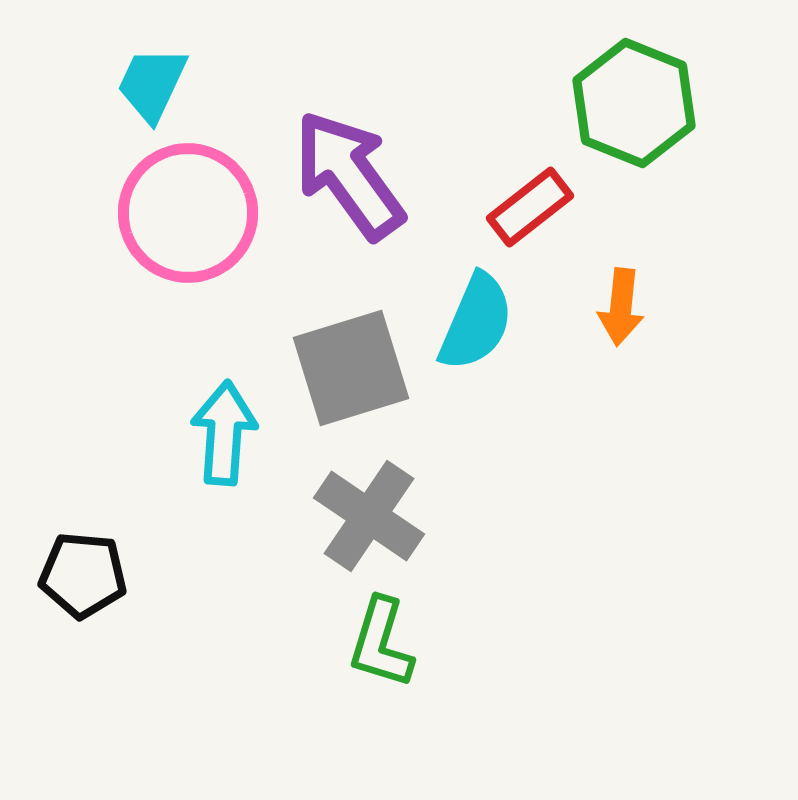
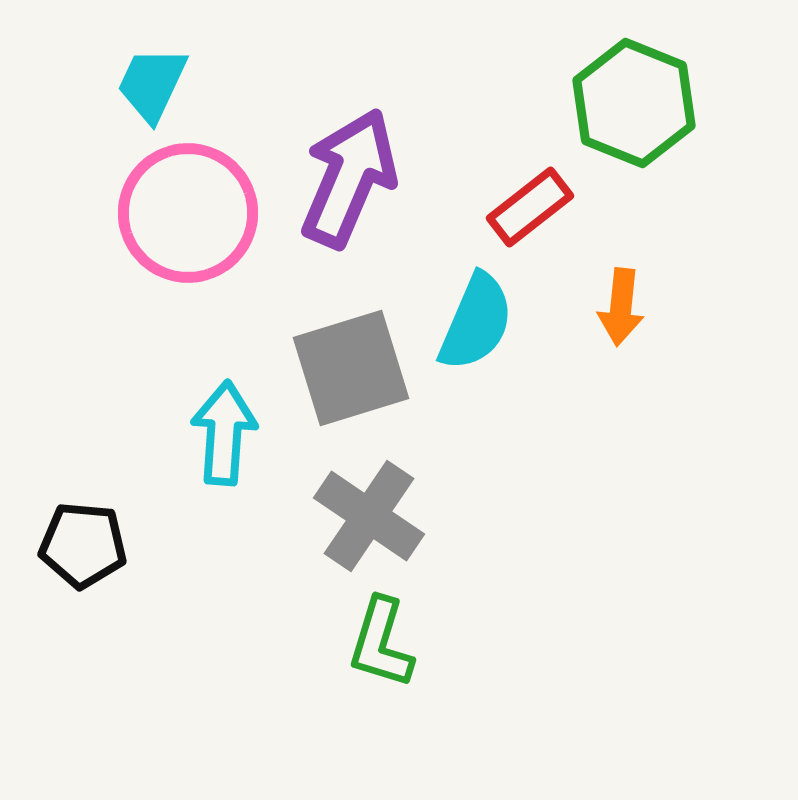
purple arrow: moved 3 px down; rotated 59 degrees clockwise
black pentagon: moved 30 px up
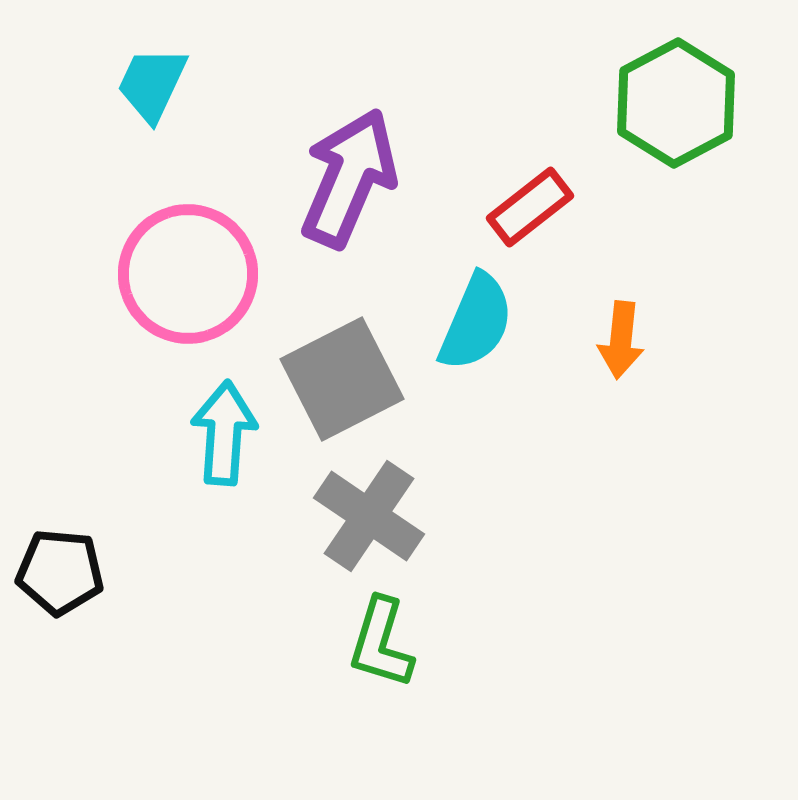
green hexagon: moved 42 px right; rotated 10 degrees clockwise
pink circle: moved 61 px down
orange arrow: moved 33 px down
gray square: moved 9 px left, 11 px down; rotated 10 degrees counterclockwise
black pentagon: moved 23 px left, 27 px down
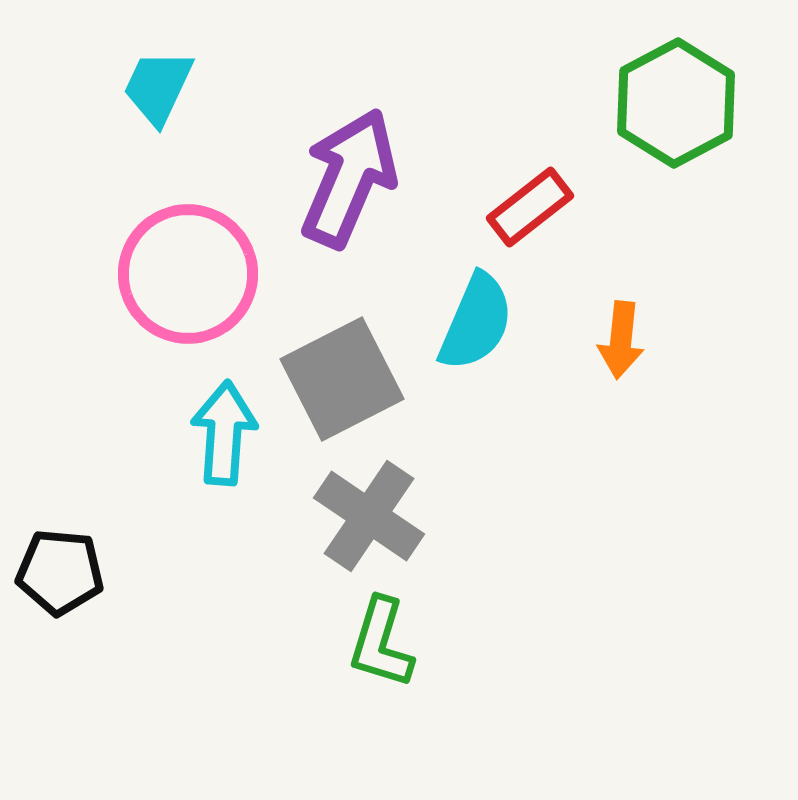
cyan trapezoid: moved 6 px right, 3 px down
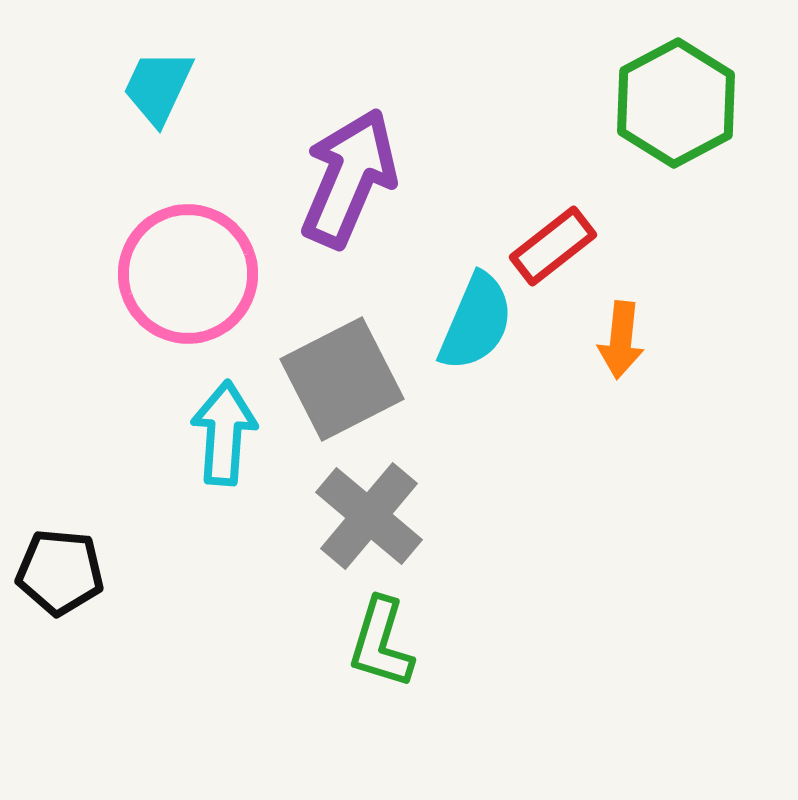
red rectangle: moved 23 px right, 39 px down
gray cross: rotated 6 degrees clockwise
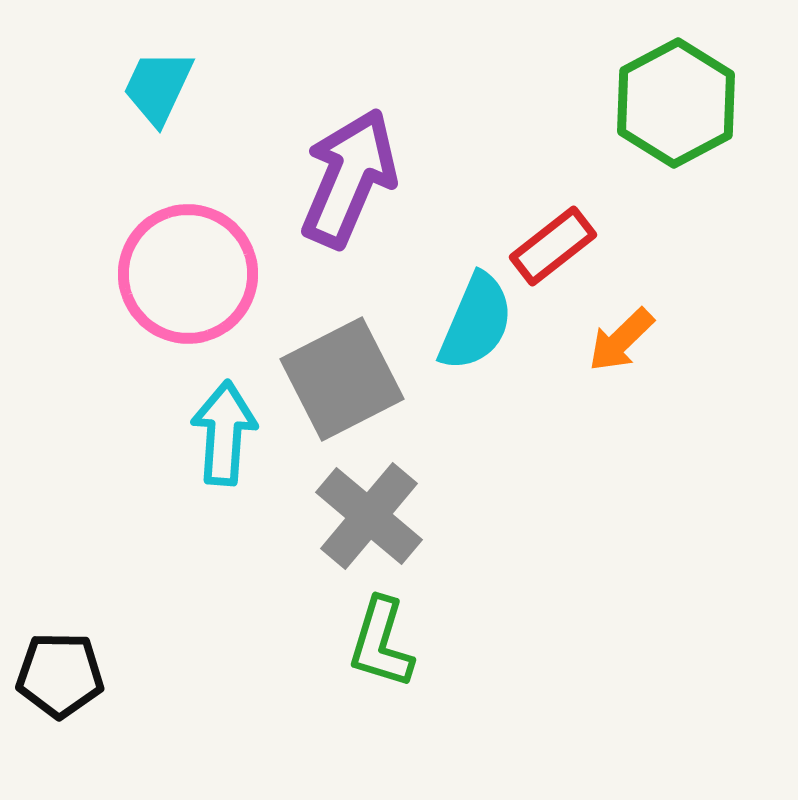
orange arrow: rotated 40 degrees clockwise
black pentagon: moved 103 px down; rotated 4 degrees counterclockwise
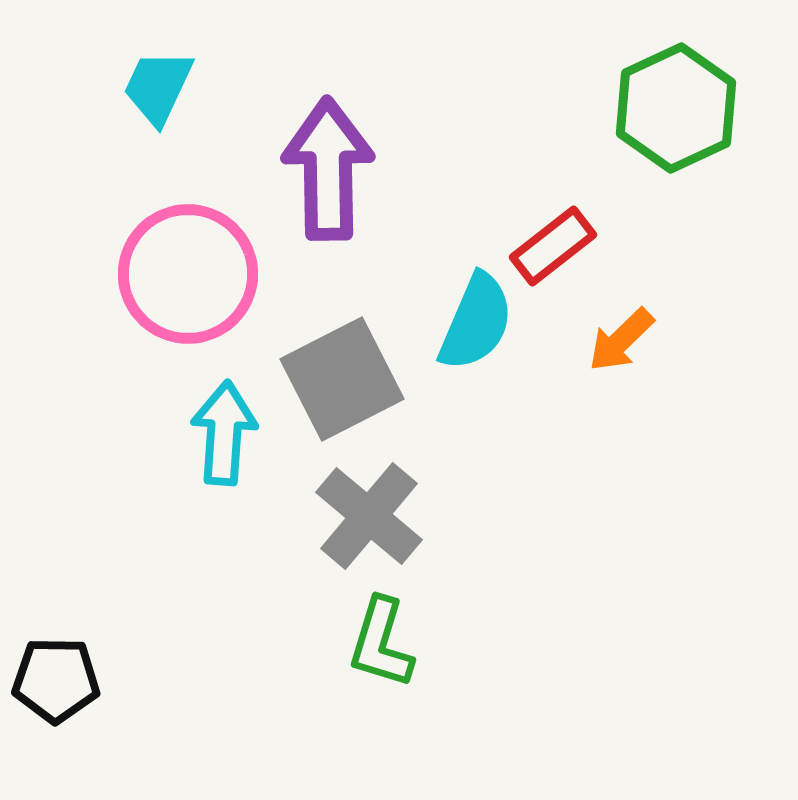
green hexagon: moved 5 px down; rotated 3 degrees clockwise
purple arrow: moved 21 px left, 9 px up; rotated 24 degrees counterclockwise
black pentagon: moved 4 px left, 5 px down
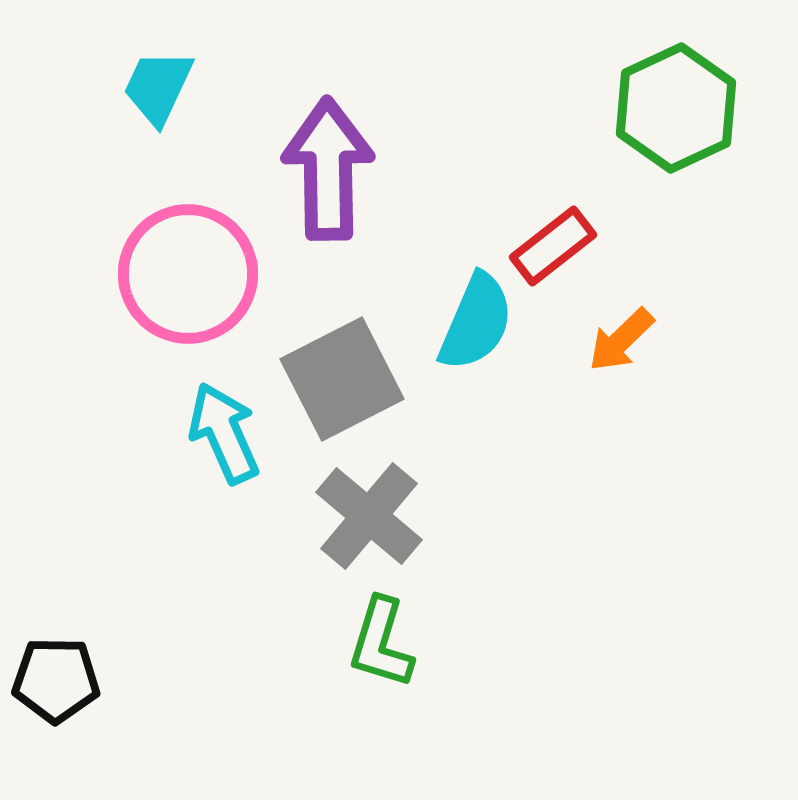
cyan arrow: rotated 28 degrees counterclockwise
